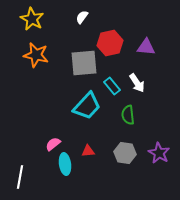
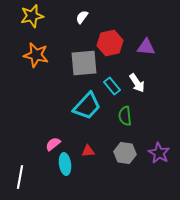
yellow star: moved 3 px up; rotated 30 degrees clockwise
green semicircle: moved 3 px left, 1 px down
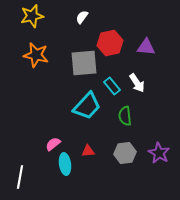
gray hexagon: rotated 15 degrees counterclockwise
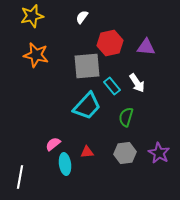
gray square: moved 3 px right, 3 px down
green semicircle: moved 1 px right, 1 px down; rotated 24 degrees clockwise
red triangle: moved 1 px left, 1 px down
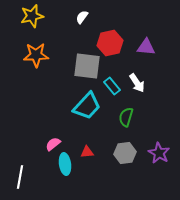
orange star: rotated 15 degrees counterclockwise
gray square: rotated 12 degrees clockwise
